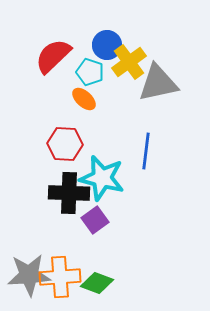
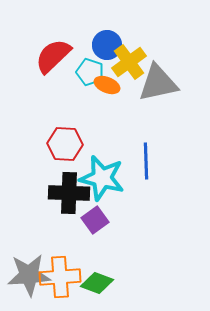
orange ellipse: moved 23 px right, 14 px up; rotated 20 degrees counterclockwise
blue line: moved 10 px down; rotated 9 degrees counterclockwise
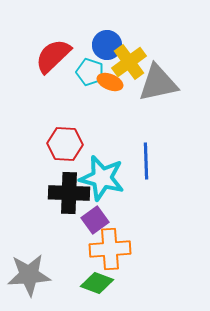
orange ellipse: moved 3 px right, 3 px up
orange cross: moved 50 px right, 28 px up
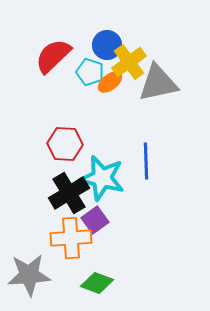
orange ellipse: rotated 60 degrees counterclockwise
black cross: rotated 33 degrees counterclockwise
orange cross: moved 39 px left, 11 px up
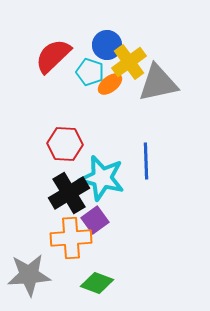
orange ellipse: moved 2 px down
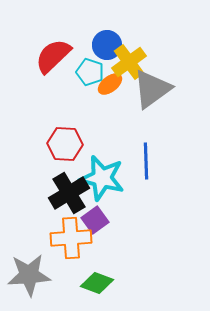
gray triangle: moved 6 px left, 6 px down; rotated 24 degrees counterclockwise
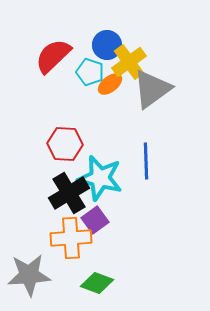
cyan star: moved 2 px left
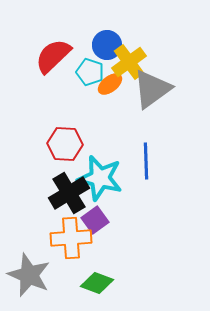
gray star: rotated 27 degrees clockwise
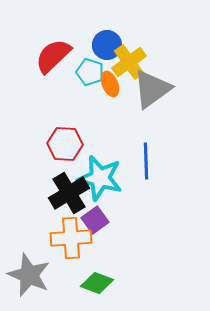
orange ellipse: rotated 75 degrees counterclockwise
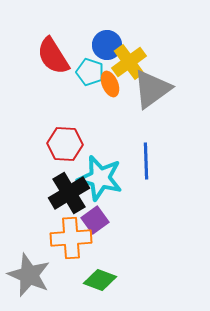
red semicircle: rotated 78 degrees counterclockwise
green diamond: moved 3 px right, 3 px up
